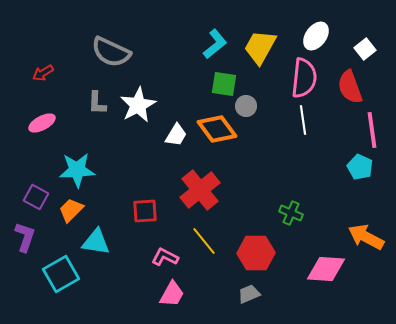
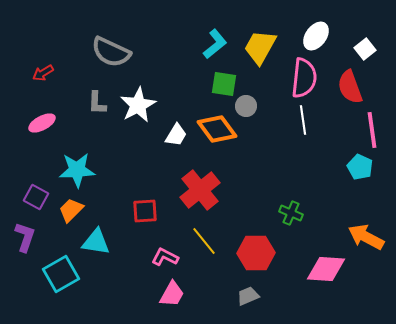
gray trapezoid: moved 1 px left, 2 px down
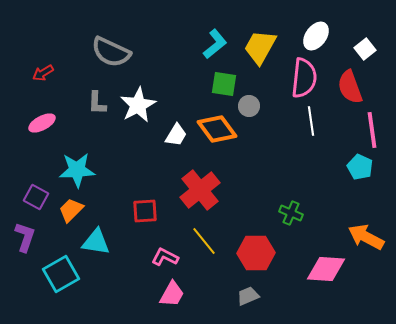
gray circle: moved 3 px right
white line: moved 8 px right, 1 px down
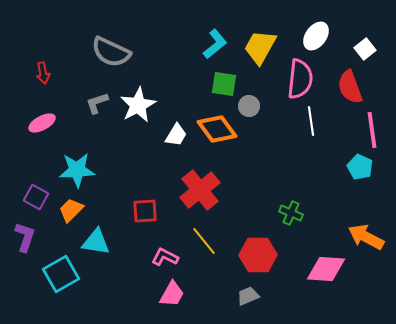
red arrow: rotated 70 degrees counterclockwise
pink semicircle: moved 4 px left, 1 px down
gray L-shape: rotated 70 degrees clockwise
red hexagon: moved 2 px right, 2 px down
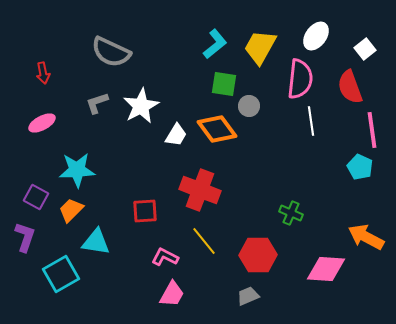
white star: moved 3 px right, 1 px down
red cross: rotated 30 degrees counterclockwise
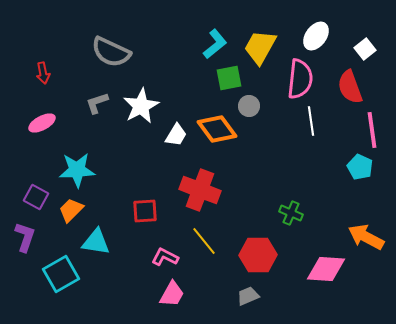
green square: moved 5 px right, 6 px up; rotated 20 degrees counterclockwise
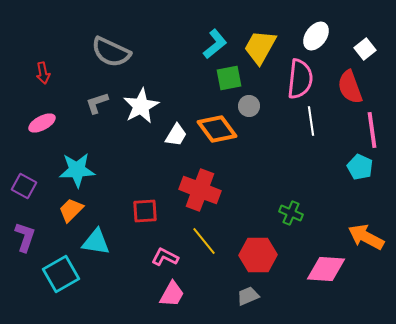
purple square: moved 12 px left, 11 px up
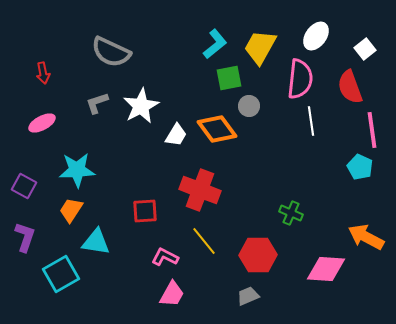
orange trapezoid: rotated 12 degrees counterclockwise
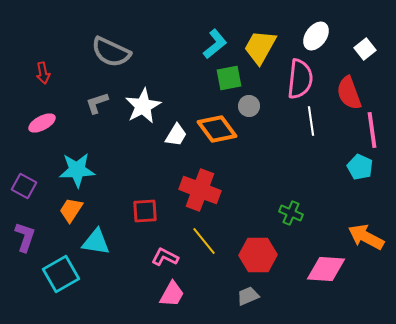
red semicircle: moved 1 px left, 6 px down
white star: moved 2 px right
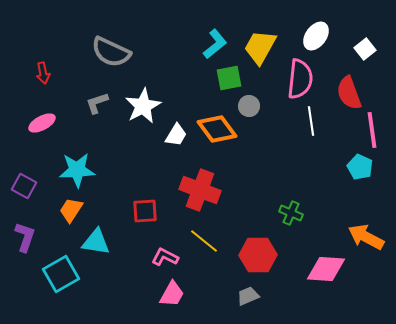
yellow line: rotated 12 degrees counterclockwise
